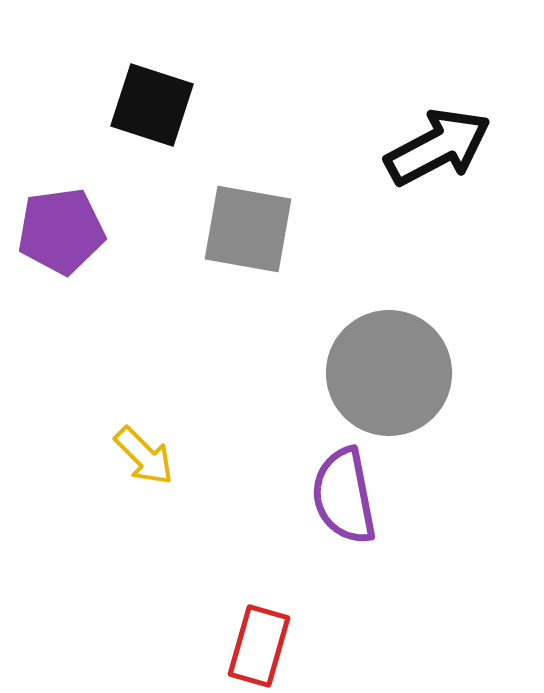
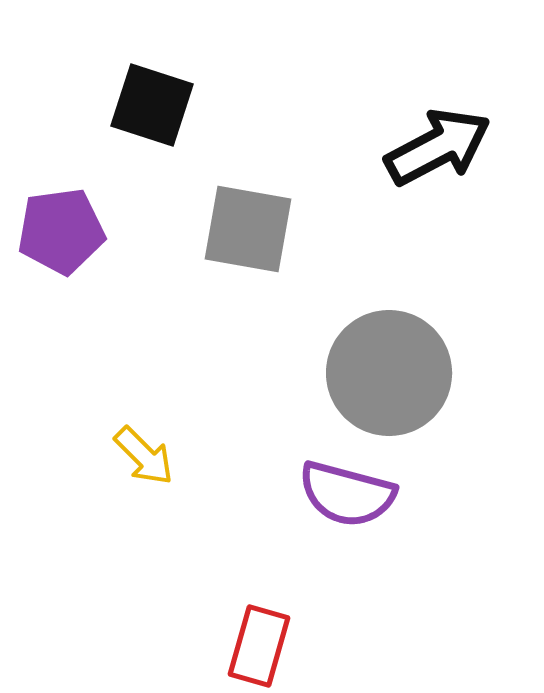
purple semicircle: moved 3 px right, 2 px up; rotated 64 degrees counterclockwise
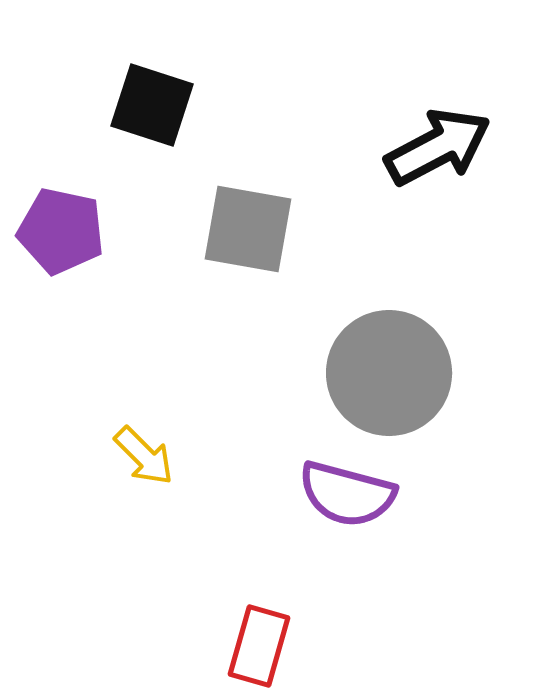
purple pentagon: rotated 20 degrees clockwise
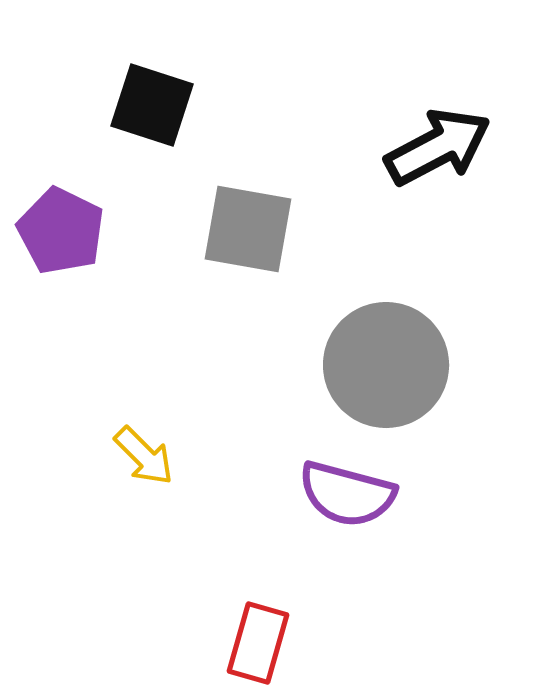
purple pentagon: rotated 14 degrees clockwise
gray circle: moved 3 px left, 8 px up
red rectangle: moved 1 px left, 3 px up
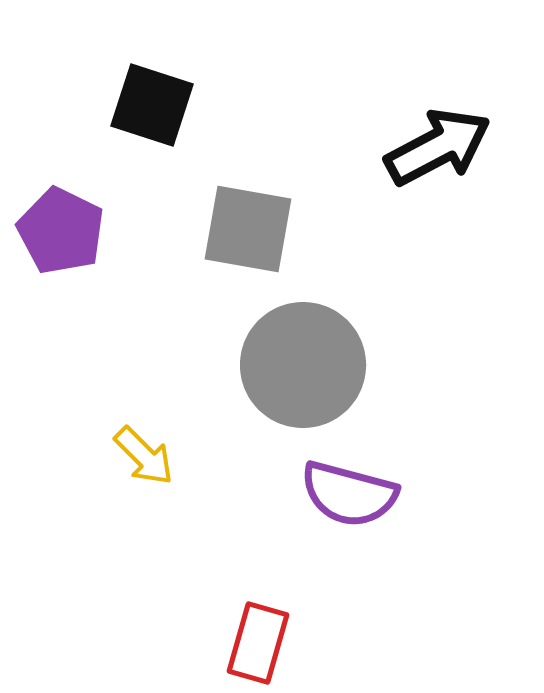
gray circle: moved 83 px left
purple semicircle: moved 2 px right
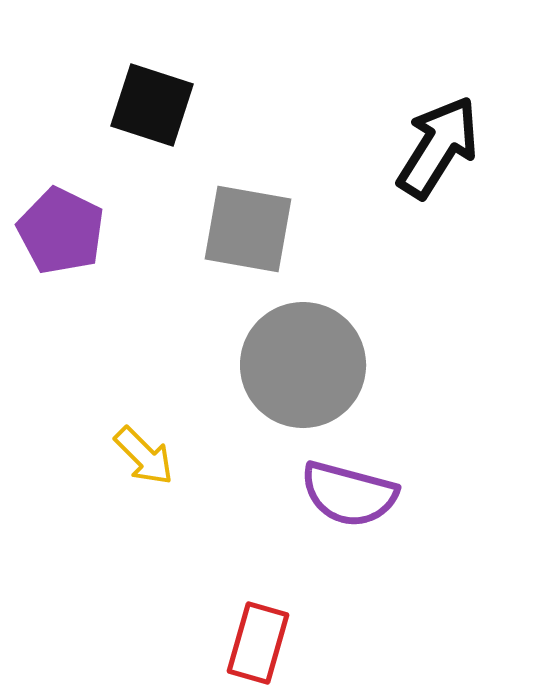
black arrow: rotated 30 degrees counterclockwise
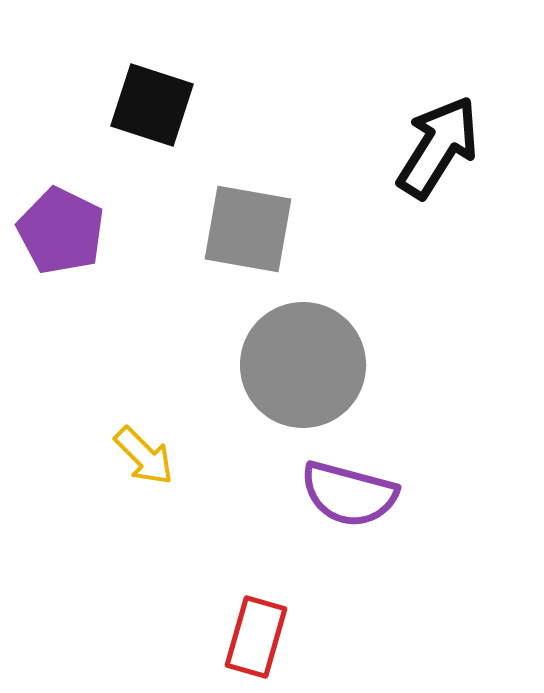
red rectangle: moved 2 px left, 6 px up
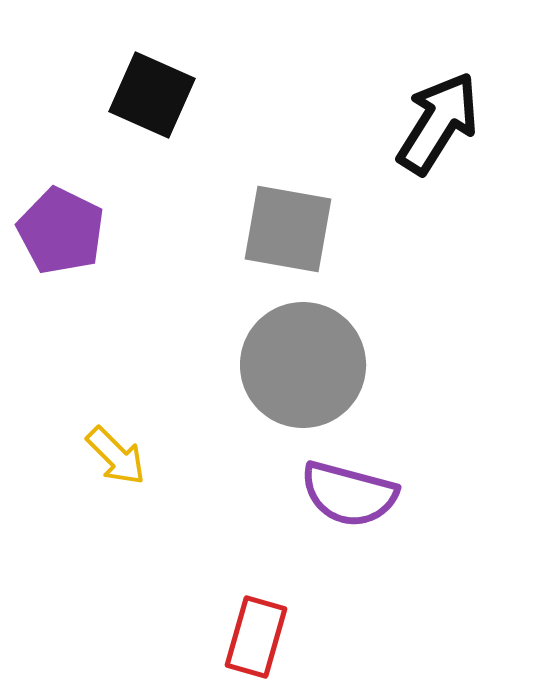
black square: moved 10 px up; rotated 6 degrees clockwise
black arrow: moved 24 px up
gray square: moved 40 px right
yellow arrow: moved 28 px left
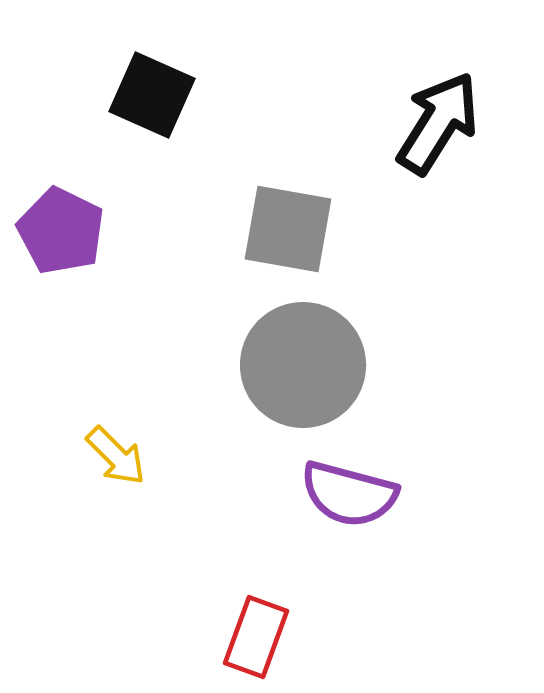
red rectangle: rotated 4 degrees clockwise
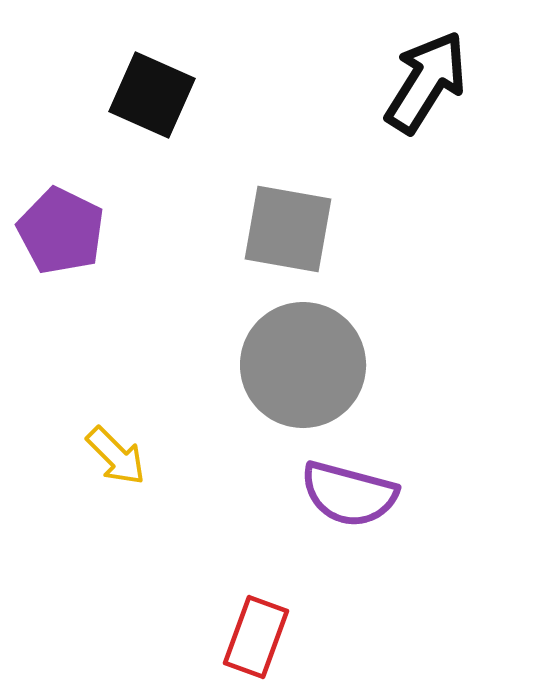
black arrow: moved 12 px left, 41 px up
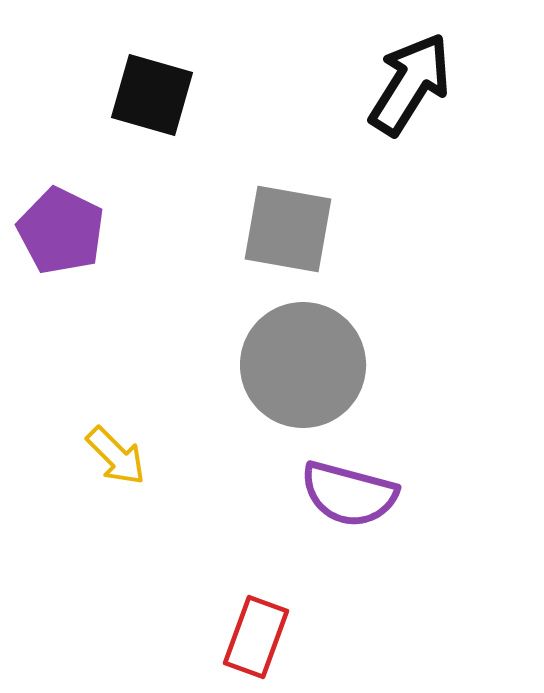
black arrow: moved 16 px left, 2 px down
black square: rotated 8 degrees counterclockwise
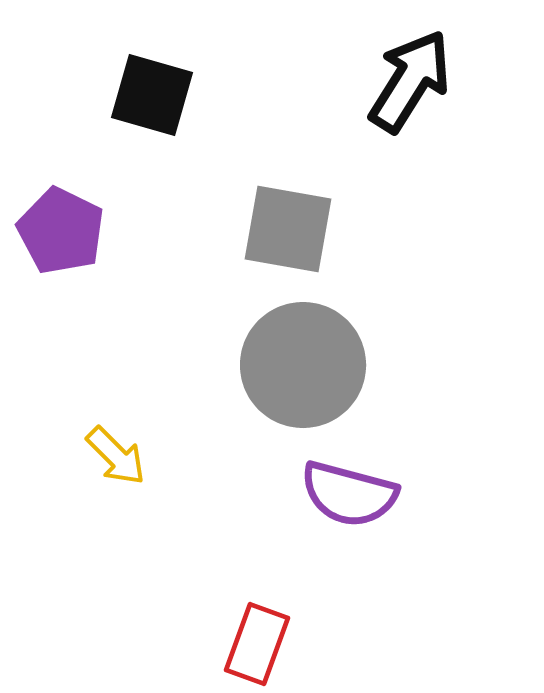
black arrow: moved 3 px up
red rectangle: moved 1 px right, 7 px down
